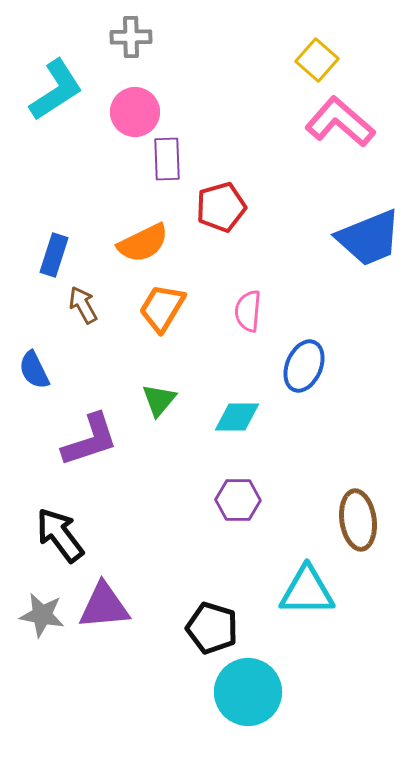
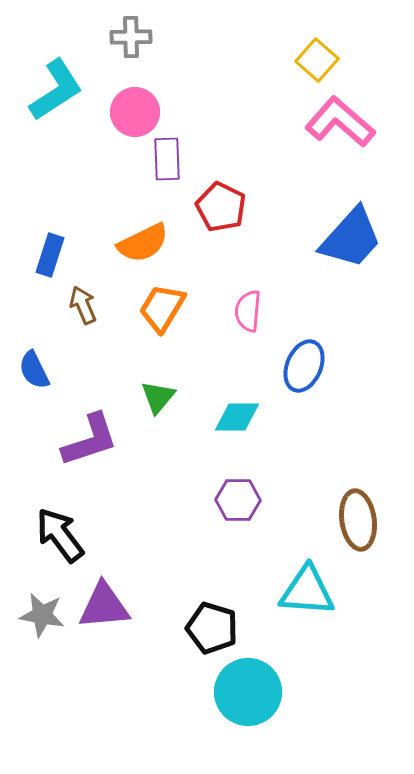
red pentagon: rotated 30 degrees counterclockwise
blue trapezoid: moved 18 px left; rotated 26 degrees counterclockwise
blue rectangle: moved 4 px left
brown arrow: rotated 6 degrees clockwise
green triangle: moved 1 px left, 3 px up
cyan triangle: rotated 4 degrees clockwise
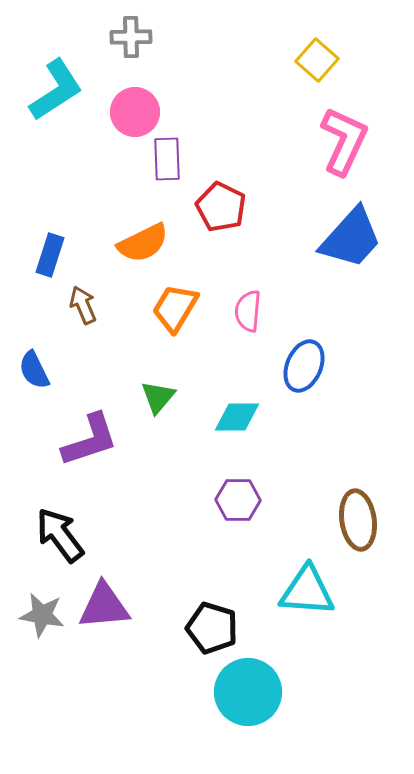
pink L-shape: moved 4 px right, 19 px down; rotated 74 degrees clockwise
orange trapezoid: moved 13 px right
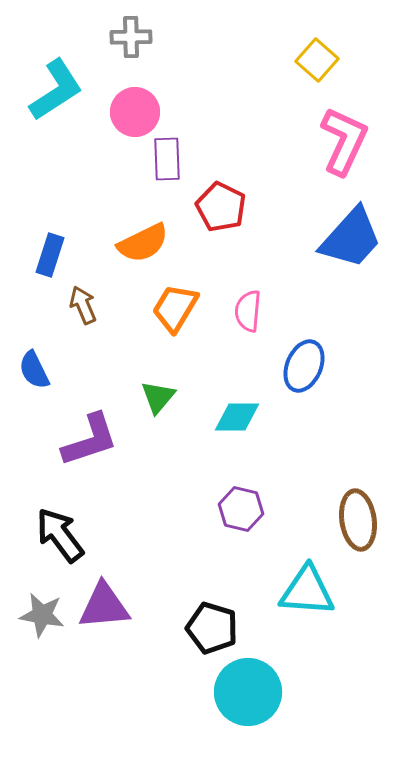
purple hexagon: moved 3 px right, 9 px down; rotated 12 degrees clockwise
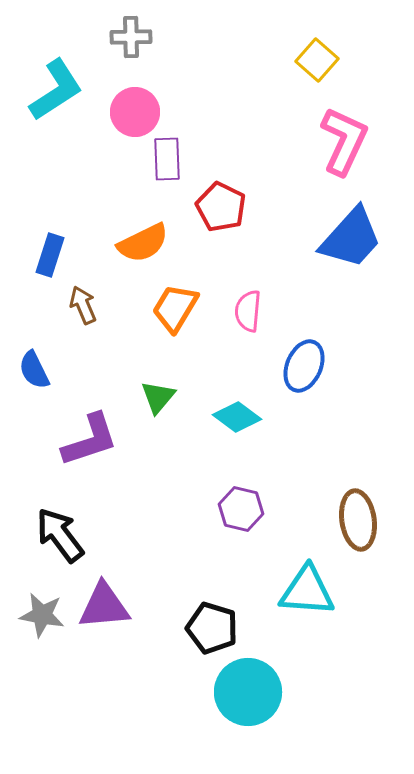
cyan diamond: rotated 36 degrees clockwise
